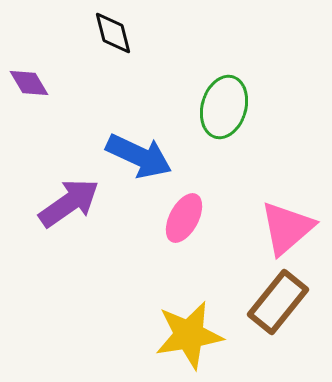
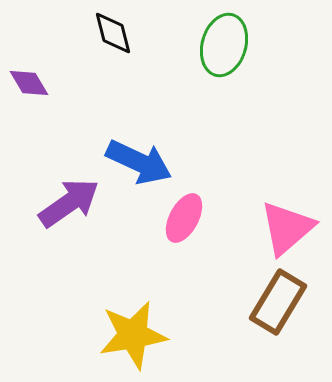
green ellipse: moved 62 px up
blue arrow: moved 6 px down
brown rectangle: rotated 8 degrees counterclockwise
yellow star: moved 56 px left
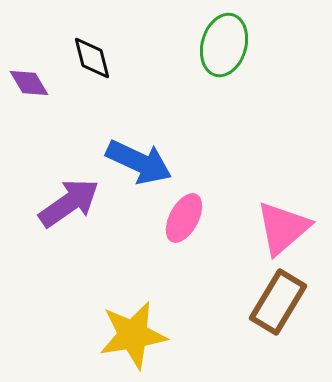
black diamond: moved 21 px left, 25 px down
pink triangle: moved 4 px left
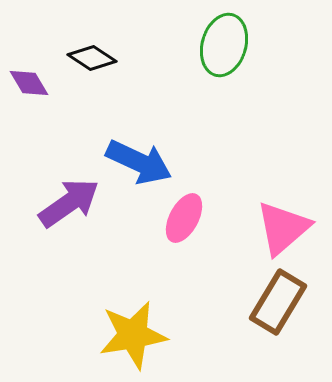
black diamond: rotated 42 degrees counterclockwise
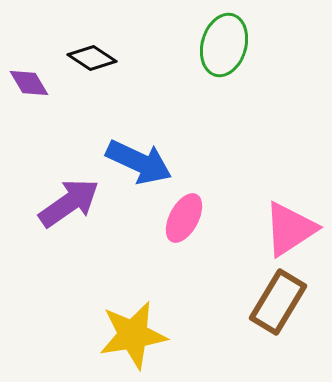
pink triangle: moved 7 px right, 1 px down; rotated 8 degrees clockwise
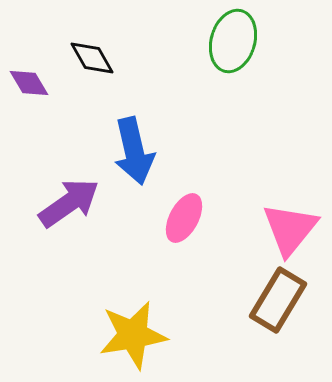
green ellipse: moved 9 px right, 4 px up
black diamond: rotated 27 degrees clockwise
blue arrow: moved 5 px left, 11 px up; rotated 52 degrees clockwise
pink triangle: rotated 18 degrees counterclockwise
brown rectangle: moved 2 px up
